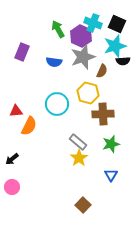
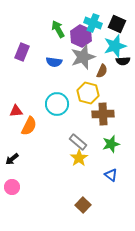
blue triangle: rotated 24 degrees counterclockwise
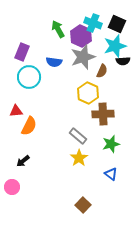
yellow hexagon: rotated 10 degrees clockwise
cyan circle: moved 28 px left, 27 px up
gray rectangle: moved 6 px up
black arrow: moved 11 px right, 2 px down
blue triangle: moved 1 px up
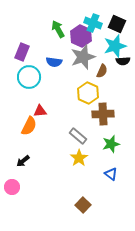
red triangle: moved 24 px right
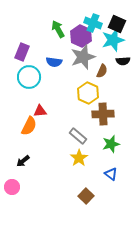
cyan star: moved 2 px left, 6 px up
brown square: moved 3 px right, 9 px up
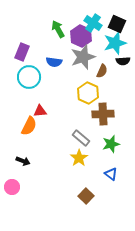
cyan cross: rotated 12 degrees clockwise
cyan star: moved 2 px right, 3 px down
gray rectangle: moved 3 px right, 2 px down
black arrow: rotated 120 degrees counterclockwise
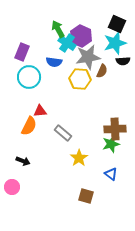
cyan cross: moved 26 px left, 20 px down
gray star: moved 5 px right; rotated 10 degrees clockwise
yellow hexagon: moved 8 px left, 14 px up; rotated 20 degrees counterclockwise
brown cross: moved 12 px right, 15 px down
gray rectangle: moved 18 px left, 5 px up
brown square: rotated 28 degrees counterclockwise
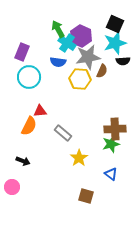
black square: moved 2 px left
blue semicircle: moved 4 px right
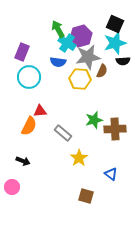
purple hexagon: rotated 20 degrees clockwise
green star: moved 17 px left, 24 px up
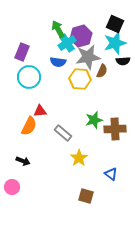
cyan cross: rotated 24 degrees clockwise
